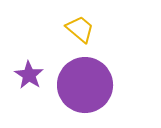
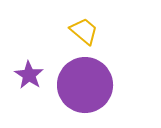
yellow trapezoid: moved 4 px right, 2 px down
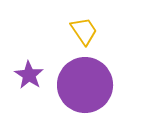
yellow trapezoid: rotated 16 degrees clockwise
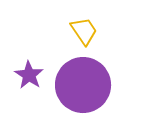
purple circle: moved 2 px left
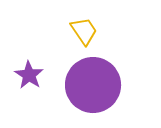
purple circle: moved 10 px right
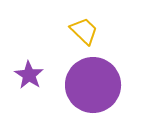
yellow trapezoid: rotated 12 degrees counterclockwise
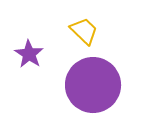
purple star: moved 21 px up
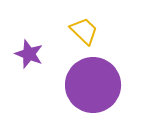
purple star: rotated 12 degrees counterclockwise
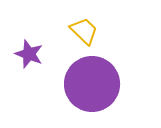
purple circle: moved 1 px left, 1 px up
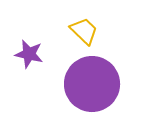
purple star: rotated 8 degrees counterclockwise
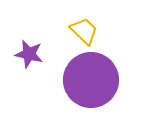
purple circle: moved 1 px left, 4 px up
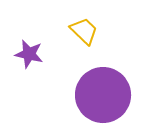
purple circle: moved 12 px right, 15 px down
